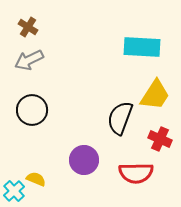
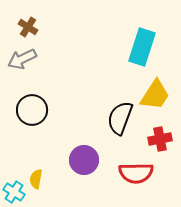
cyan rectangle: rotated 75 degrees counterclockwise
gray arrow: moved 7 px left, 1 px up
red cross: rotated 35 degrees counterclockwise
yellow semicircle: rotated 102 degrees counterclockwise
cyan cross: moved 1 px down; rotated 15 degrees counterclockwise
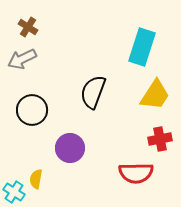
black semicircle: moved 27 px left, 26 px up
purple circle: moved 14 px left, 12 px up
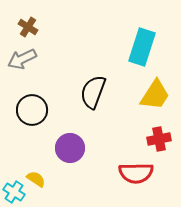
red cross: moved 1 px left
yellow semicircle: rotated 114 degrees clockwise
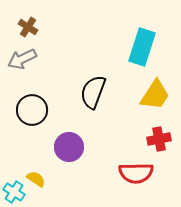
purple circle: moved 1 px left, 1 px up
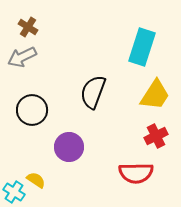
gray arrow: moved 2 px up
red cross: moved 3 px left, 3 px up; rotated 15 degrees counterclockwise
yellow semicircle: moved 1 px down
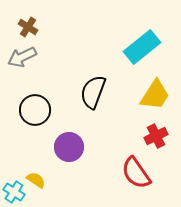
cyan rectangle: rotated 33 degrees clockwise
black circle: moved 3 px right
red semicircle: rotated 56 degrees clockwise
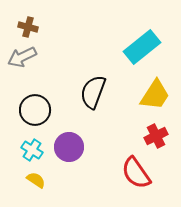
brown cross: rotated 18 degrees counterclockwise
cyan cross: moved 18 px right, 42 px up
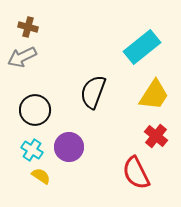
yellow trapezoid: moved 1 px left
red cross: rotated 25 degrees counterclockwise
red semicircle: rotated 8 degrees clockwise
yellow semicircle: moved 5 px right, 4 px up
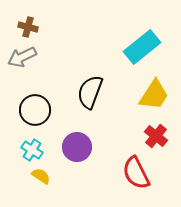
black semicircle: moved 3 px left
purple circle: moved 8 px right
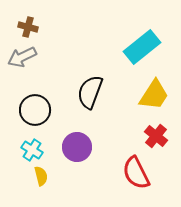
yellow semicircle: rotated 42 degrees clockwise
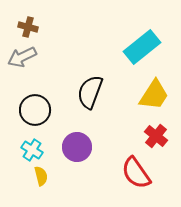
red semicircle: rotated 8 degrees counterclockwise
